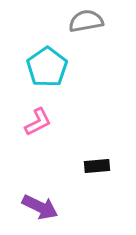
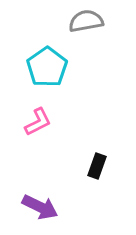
black rectangle: rotated 65 degrees counterclockwise
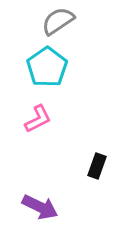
gray semicircle: moved 28 px left; rotated 24 degrees counterclockwise
pink L-shape: moved 3 px up
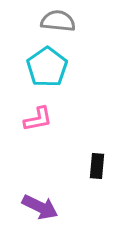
gray semicircle: rotated 40 degrees clockwise
pink L-shape: rotated 16 degrees clockwise
black rectangle: rotated 15 degrees counterclockwise
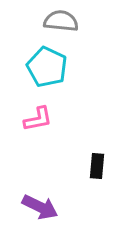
gray semicircle: moved 3 px right
cyan pentagon: rotated 12 degrees counterclockwise
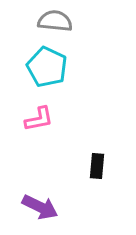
gray semicircle: moved 6 px left
pink L-shape: moved 1 px right
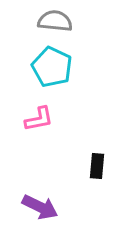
cyan pentagon: moved 5 px right
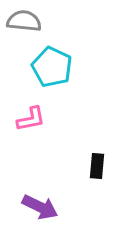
gray semicircle: moved 31 px left
pink L-shape: moved 8 px left
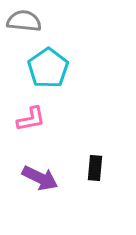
cyan pentagon: moved 4 px left, 1 px down; rotated 12 degrees clockwise
black rectangle: moved 2 px left, 2 px down
purple arrow: moved 29 px up
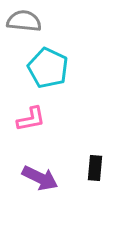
cyan pentagon: rotated 12 degrees counterclockwise
